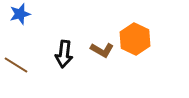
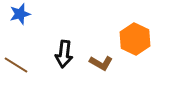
brown L-shape: moved 1 px left, 13 px down
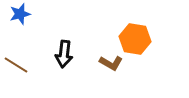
orange hexagon: rotated 16 degrees counterclockwise
brown L-shape: moved 10 px right
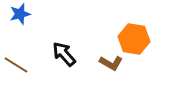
orange hexagon: moved 1 px left
black arrow: rotated 132 degrees clockwise
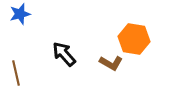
brown line: moved 8 px down; rotated 45 degrees clockwise
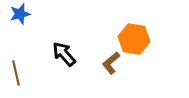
brown L-shape: rotated 110 degrees clockwise
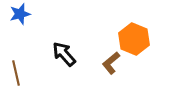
orange hexagon: rotated 12 degrees clockwise
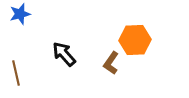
orange hexagon: moved 1 px right, 1 px down; rotated 24 degrees counterclockwise
brown L-shape: rotated 15 degrees counterclockwise
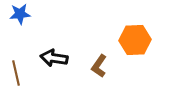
blue star: rotated 10 degrees clockwise
black arrow: moved 10 px left, 4 px down; rotated 40 degrees counterclockwise
brown L-shape: moved 12 px left, 3 px down
